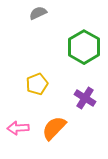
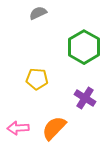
yellow pentagon: moved 5 px up; rotated 25 degrees clockwise
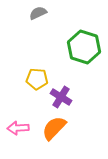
green hexagon: rotated 12 degrees counterclockwise
purple cross: moved 24 px left, 1 px up
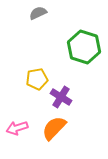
yellow pentagon: rotated 15 degrees counterclockwise
pink arrow: moved 1 px left; rotated 15 degrees counterclockwise
